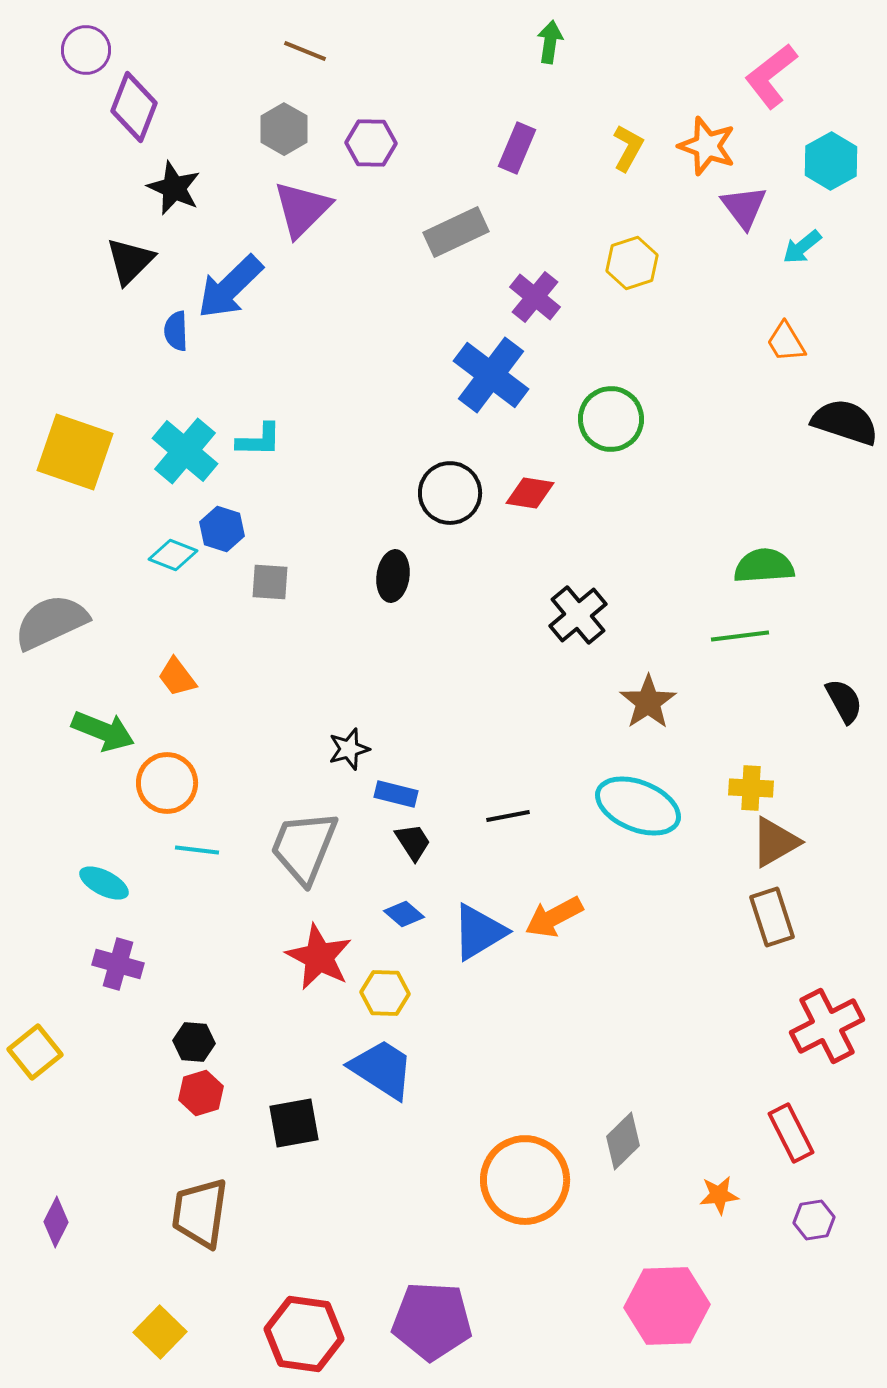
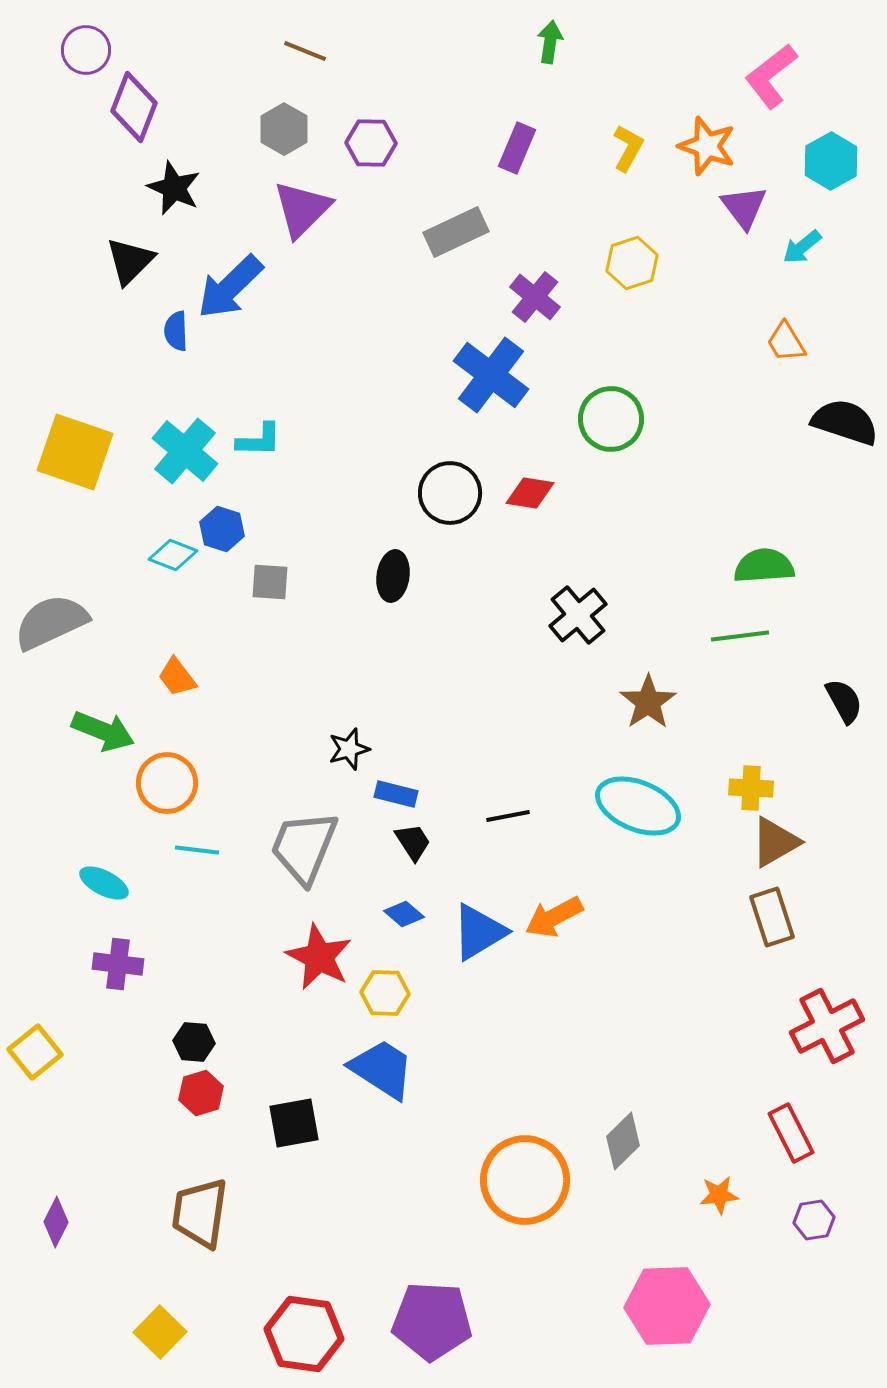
purple cross at (118, 964): rotated 9 degrees counterclockwise
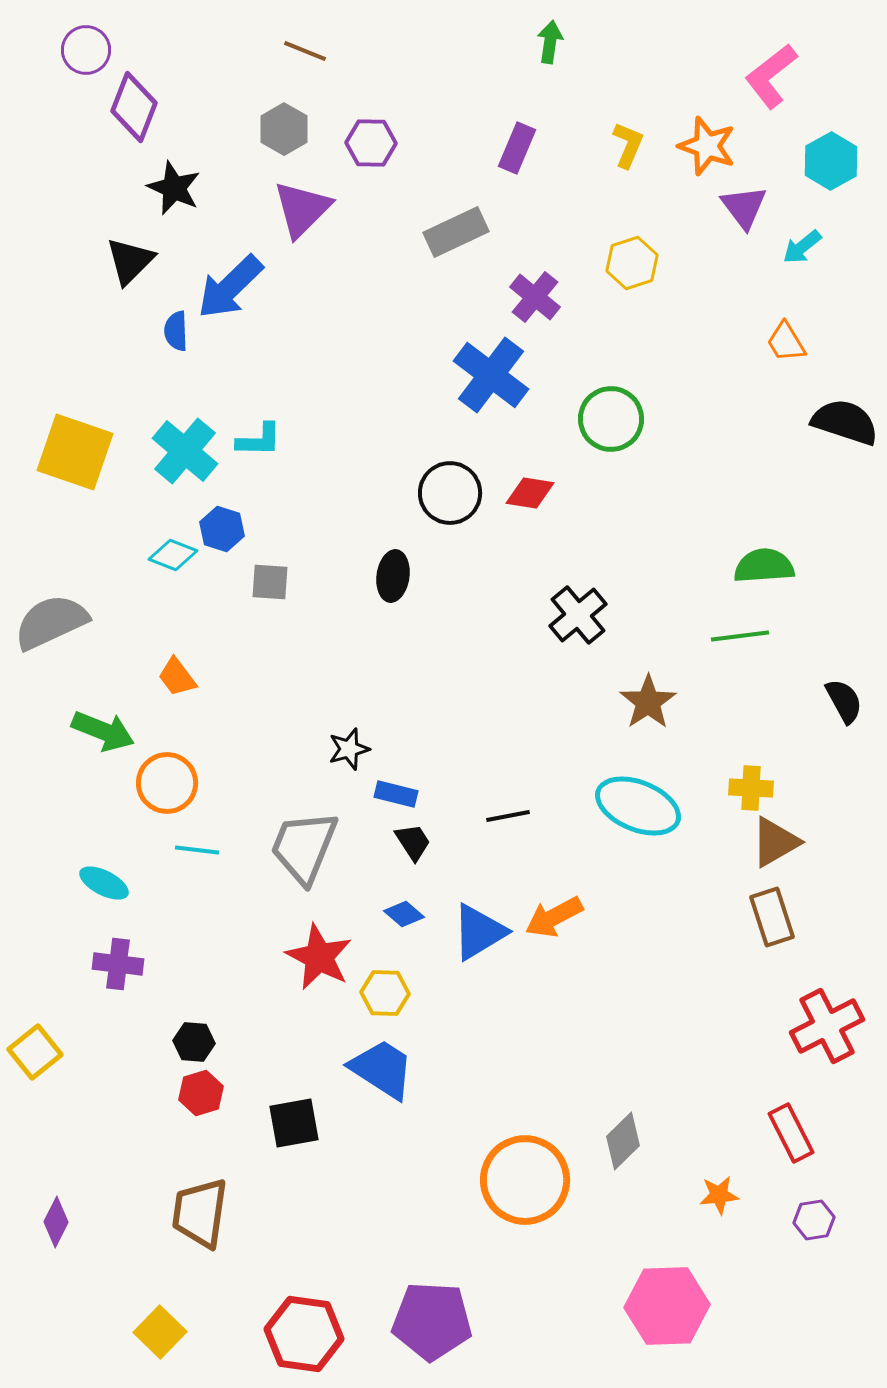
yellow L-shape at (628, 148): moved 3 px up; rotated 6 degrees counterclockwise
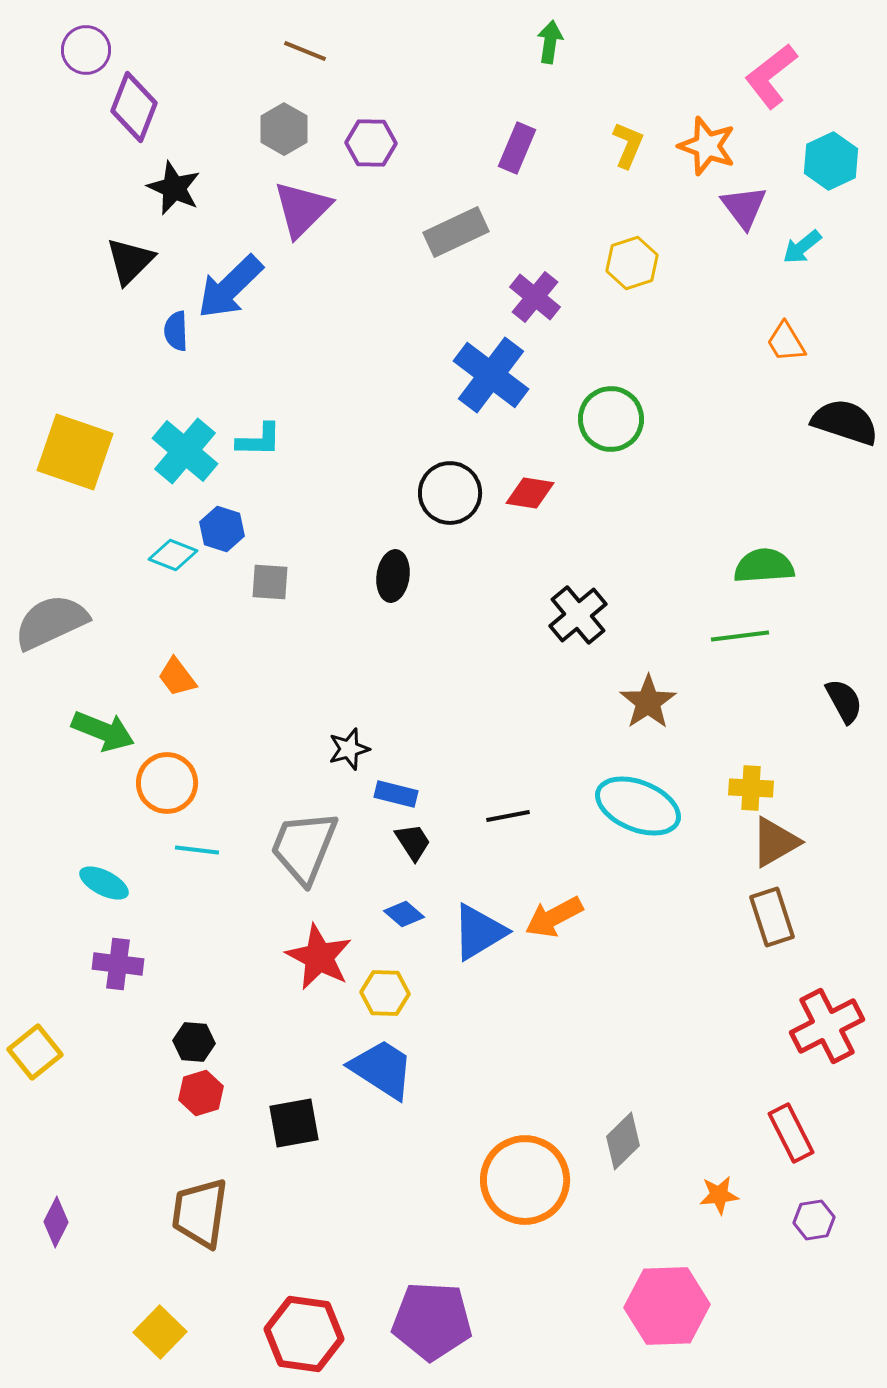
cyan hexagon at (831, 161): rotated 4 degrees clockwise
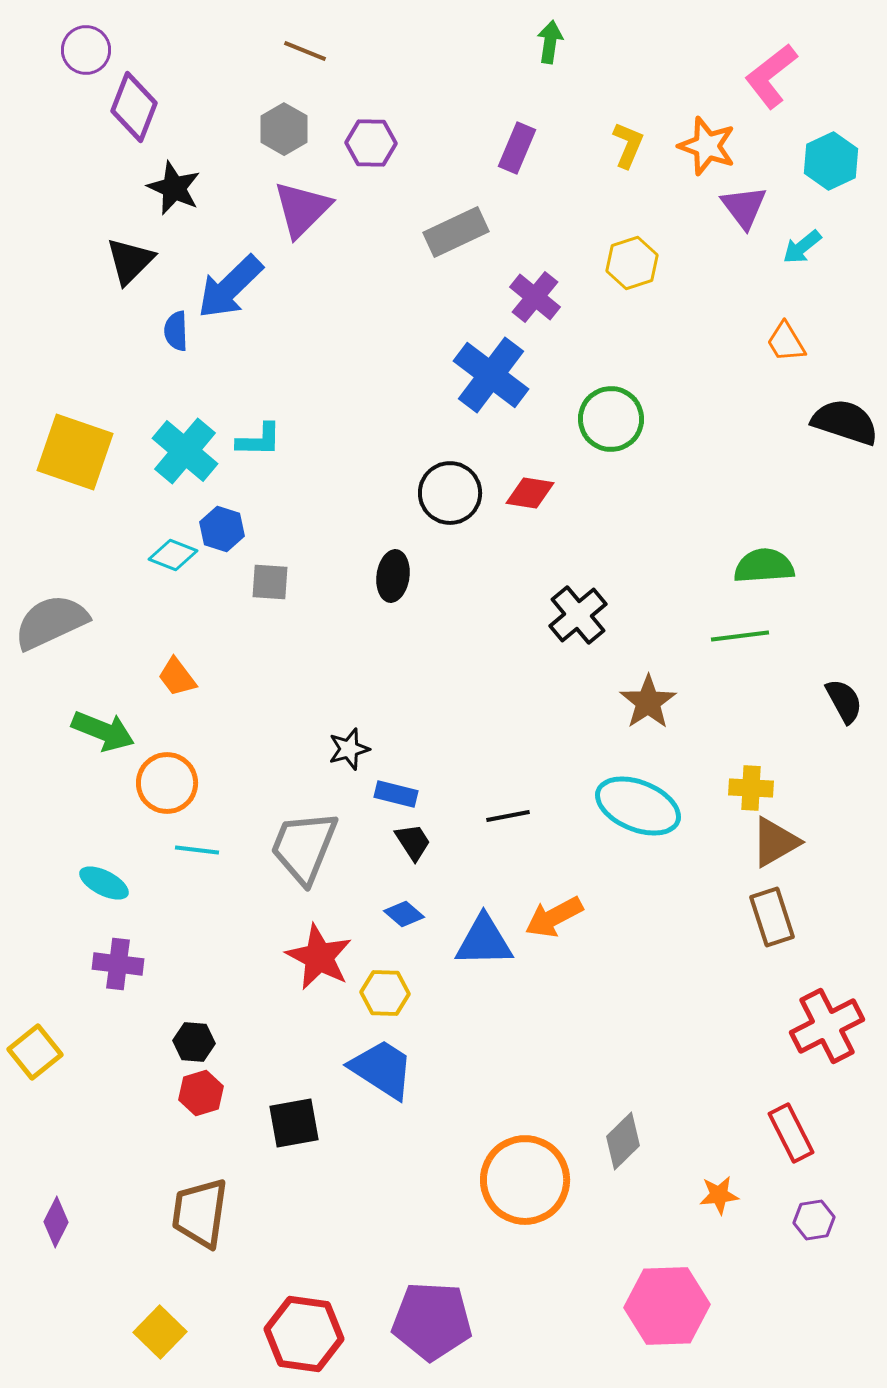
blue triangle at (479, 932): moved 5 px right, 9 px down; rotated 30 degrees clockwise
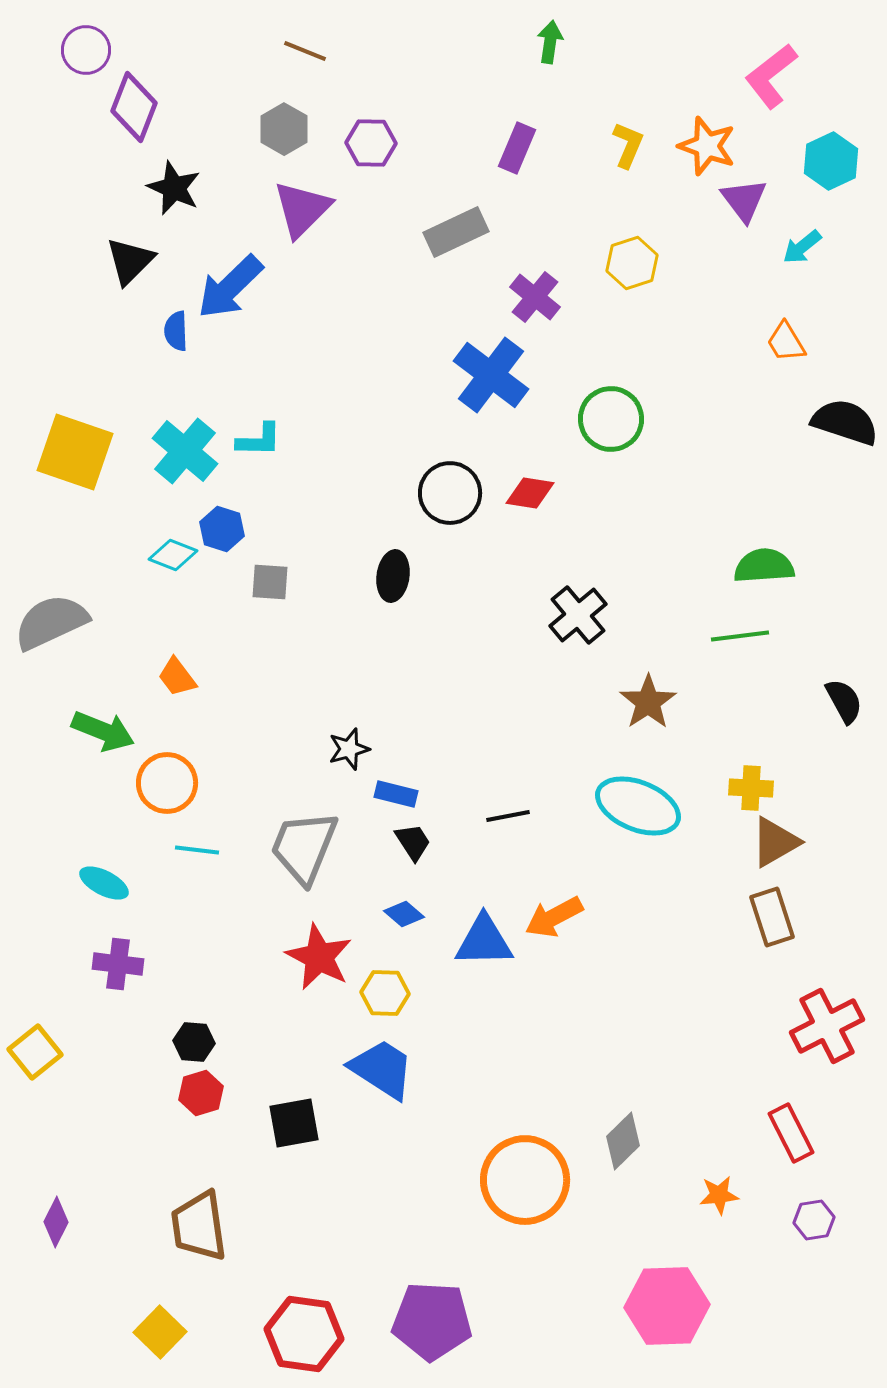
purple triangle at (744, 207): moved 7 px up
brown trapezoid at (200, 1213): moved 1 px left, 13 px down; rotated 16 degrees counterclockwise
